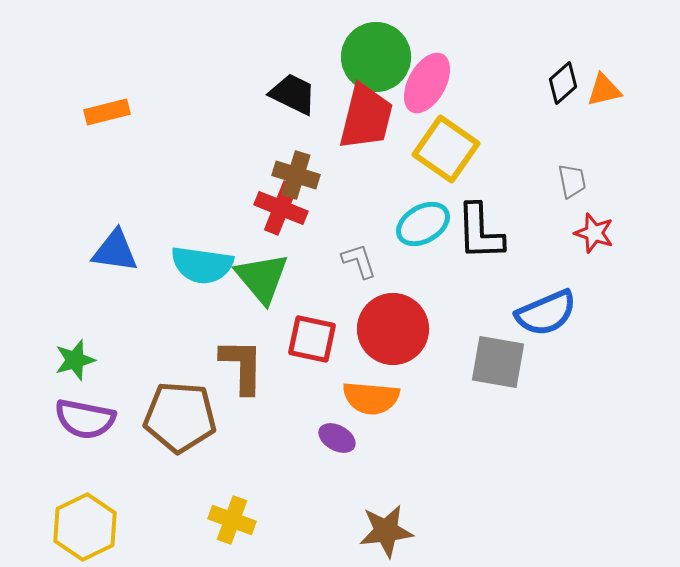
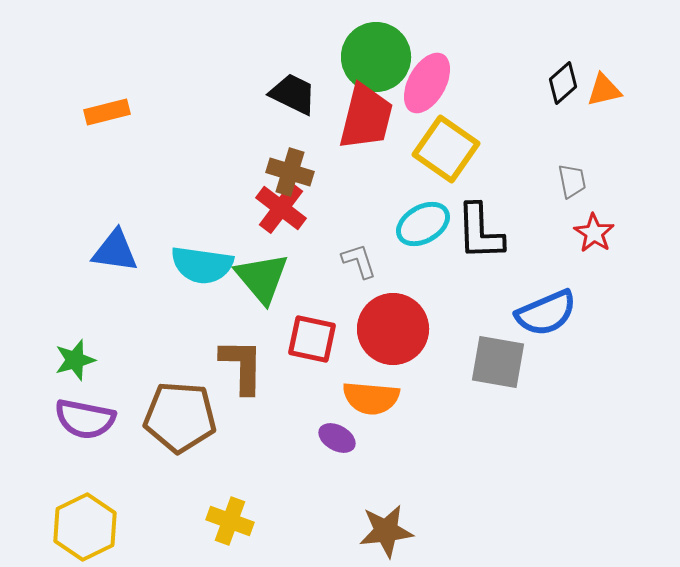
brown cross: moved 6 px left, 3 px up
red cross: rotated 15 degrees clockwise
red star: rotated 15 degrees clockwise
yellow cross: moved 2 px left, 1 px down
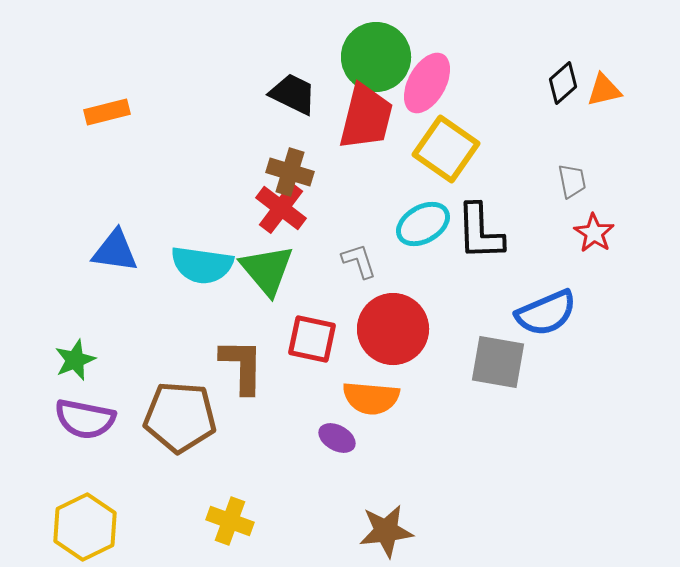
green triangle: moved 5 px right, 8 px up
green star: rotated 6 degrees counterclockwise
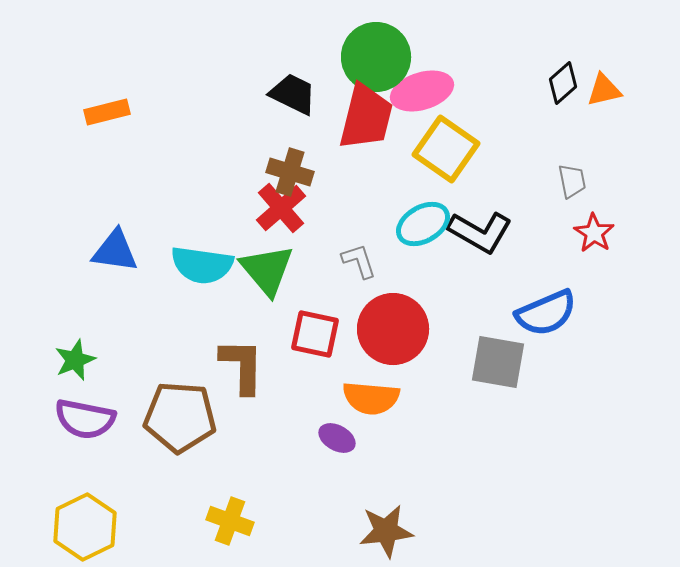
pink ellipse: moved 5 px left, 8 px down; rotated 44 degrees clockwise
red cross: rotated 12 degrees clockwise
black L-shape: rotated 58 degrees counterclockwise
red square: moved 3 px right, 5 px up
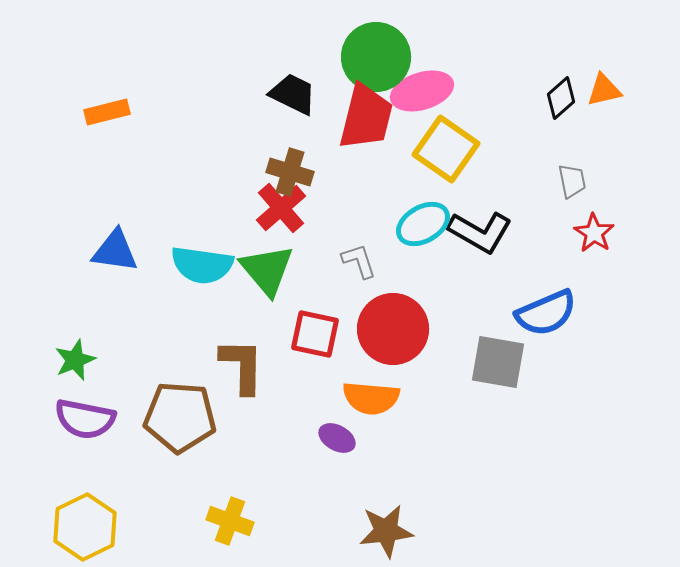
black diamond: moved 2 px left, 15 px down
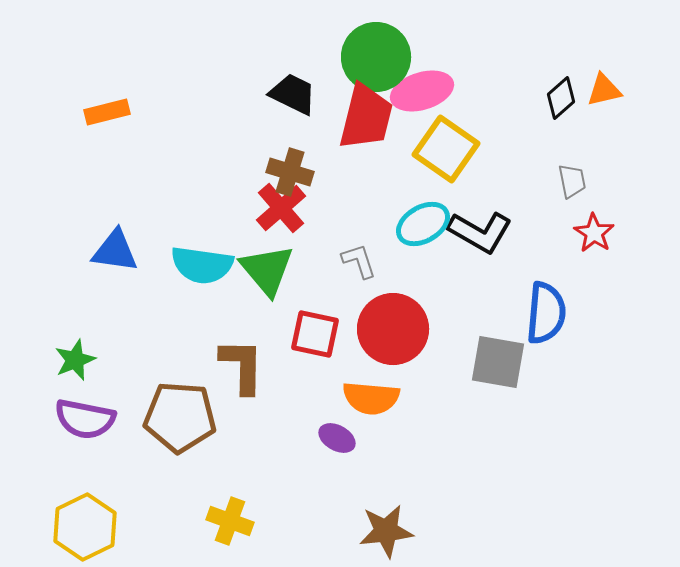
blue semicircle: rotated 62 degrees counterclockwise
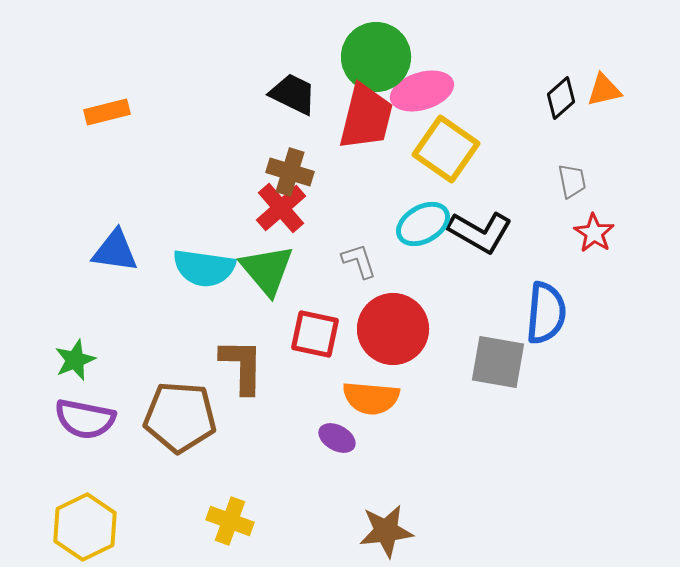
cyan semicircle: moved 2 px right, 3 px down
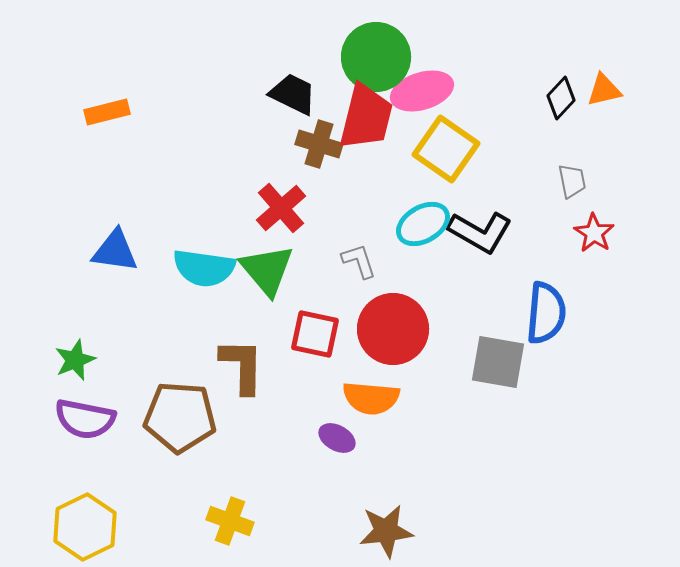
black diamond: rotated 6 degrees counterclockwise
brown cross: moved 29 px right, 28 px up
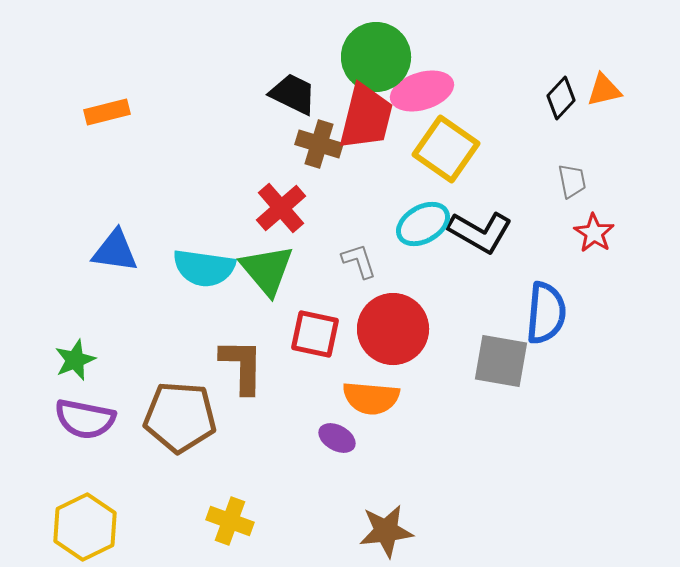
gray square: moved 3 px right, 1 px up
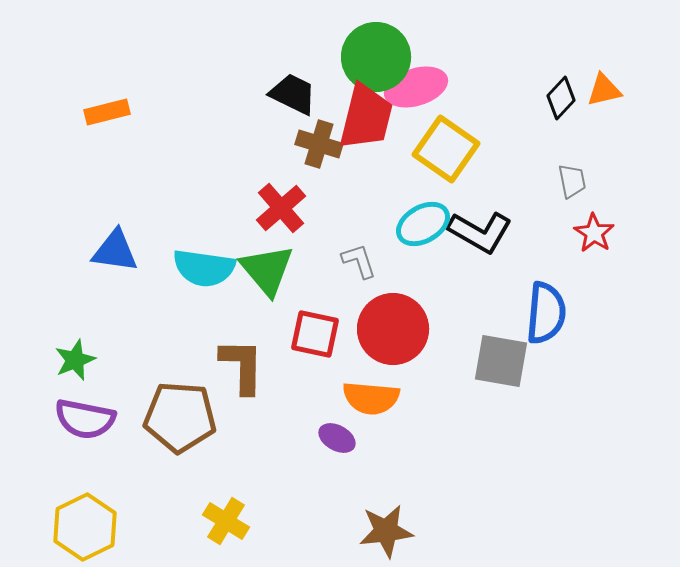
pink ellipse: moved 6 px left, 4 px up
yellow cross: moved 4 px left; rotated 12 degrees clockwise
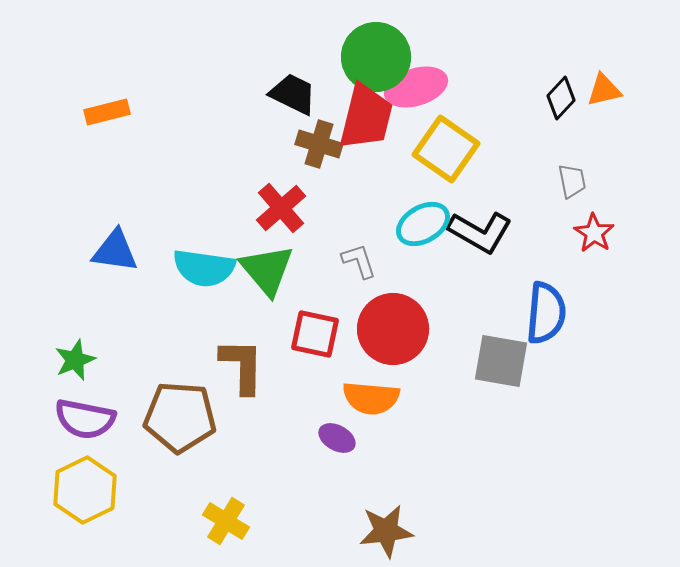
yellow hexagon: moved 37 px up
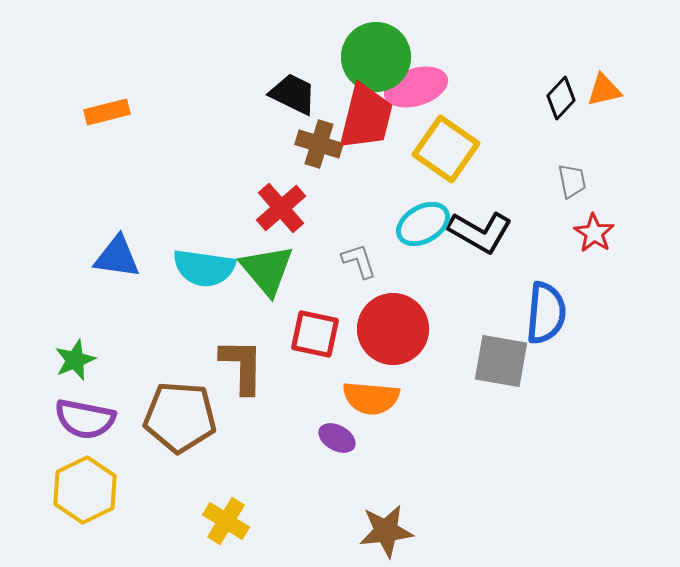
blue triangle: moved 2 px right, 6 px down
